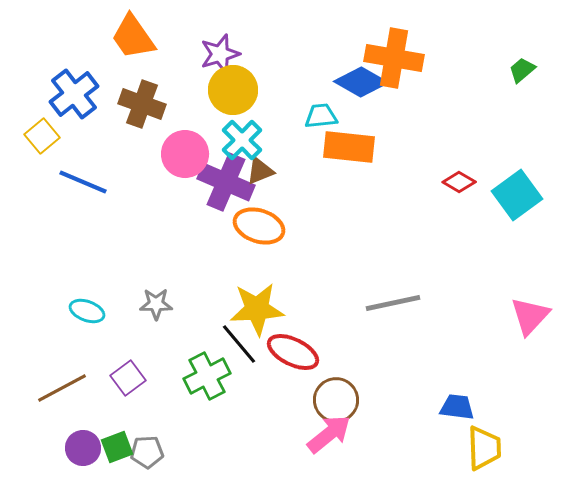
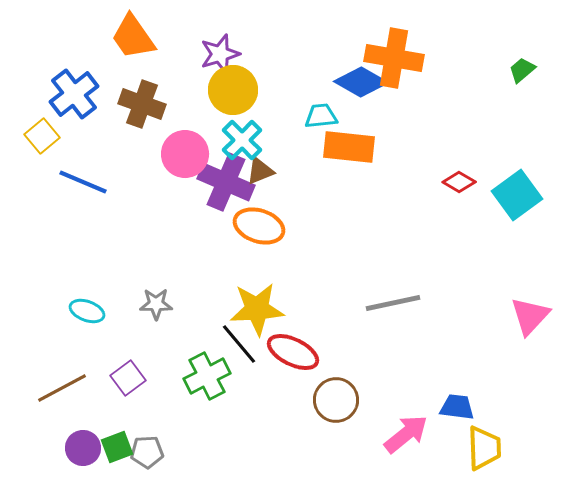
pink arrow: moved 77 px right
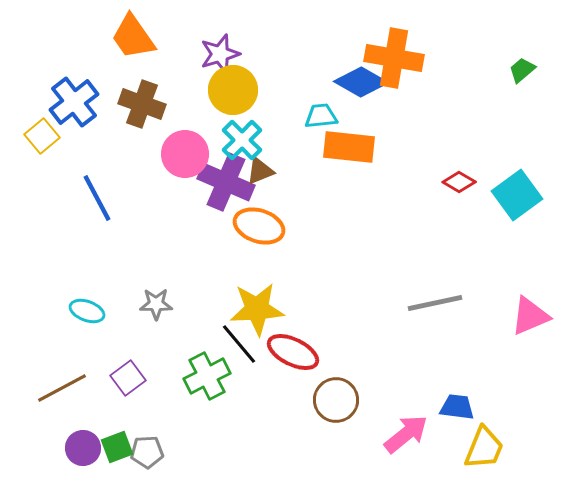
blue cross: moved 8 px down
blue line: moved 14 px right, 16 px down; rotated 39 degrees clockwise
gray line: moved 42 px right
pink triangle: rotated 24 degrees clockwise
yellow trapezoid: rotated 24 degrees clockwise
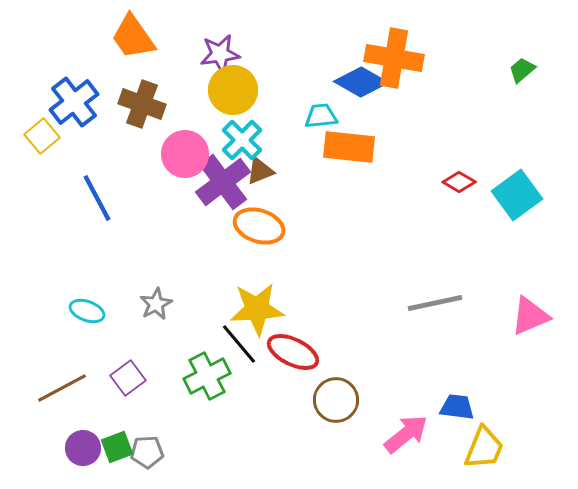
purple star: rotated 9 degrees clockwise
purple cross: moved 3 px left; rotated 30 degrees clockwise
gray star: rotated 28 degrees counterclockwise
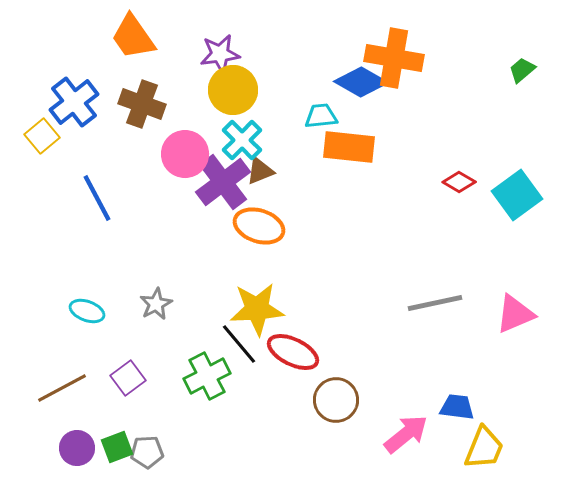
pink triangle: moved 15 px left, 2 px up
purple circle: moved 6 px left
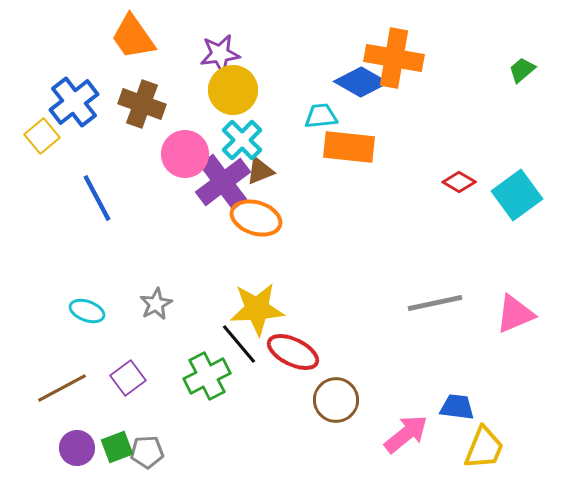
orange ellipse: moved 3 px left, 8 px up
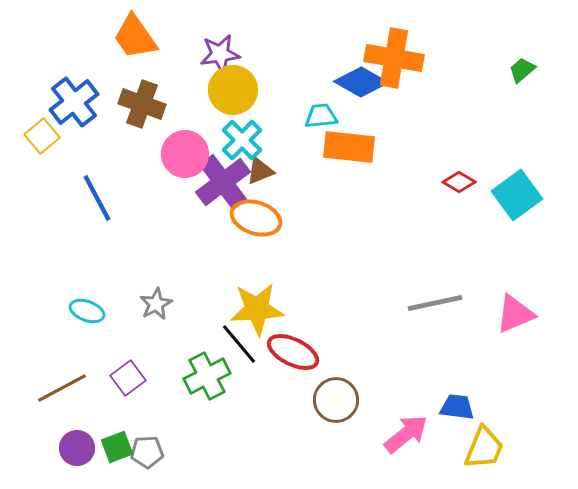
orange trapezoid: moved 2 px right
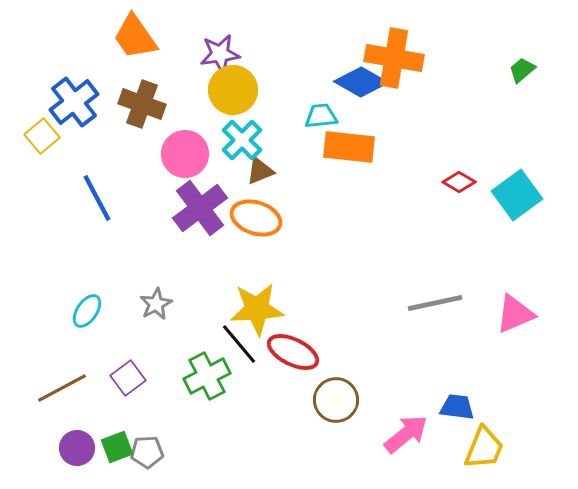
purple cross: moved 23 px left, 26 px down
cyan ellipse: rotated 76 degrees counterclockwise
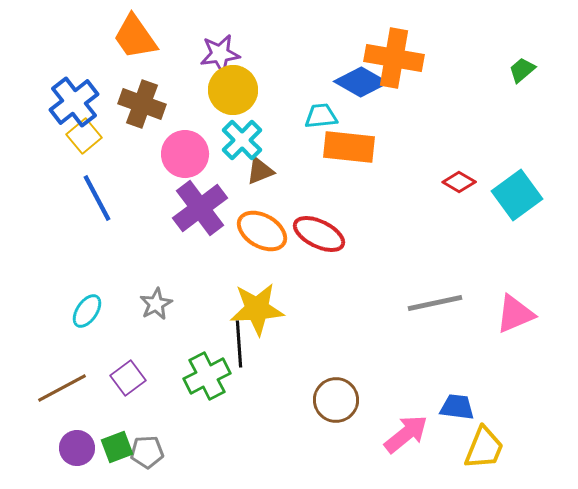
yellow square: moved 42 px right
orange ellipse: moved 6 px right, 13 px down; rotated 12 degrees clockwise
black line: rotated 36 degrees clockwise
red ellipse: moved 26 px right, 118 px up
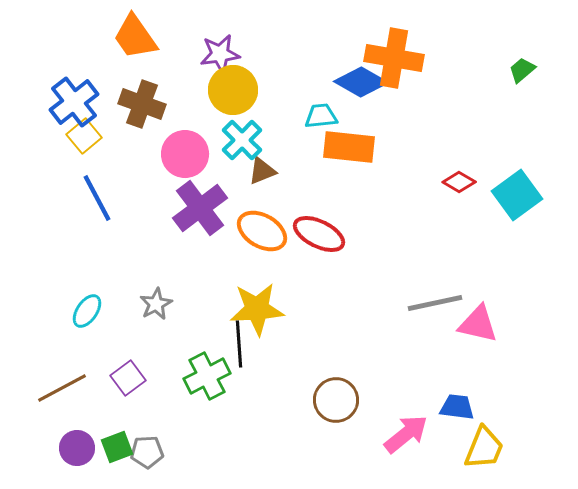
brown triangle: moved 2 px right
pink triangle: moved 37 px left, 10 px down; rotated 36 degrees clockwise
